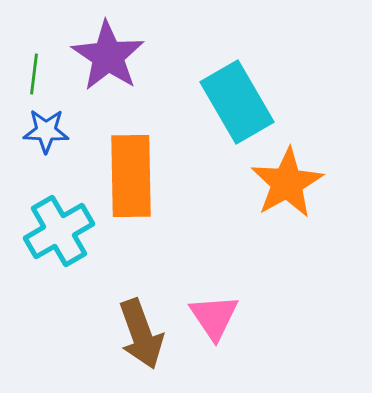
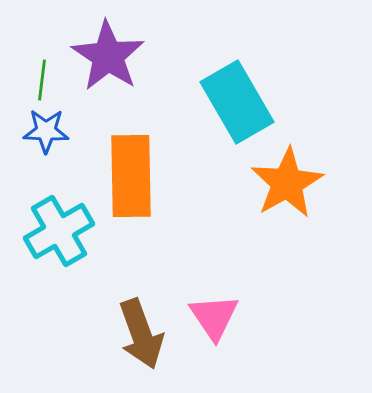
green line: moved 8 px right, 6 px down
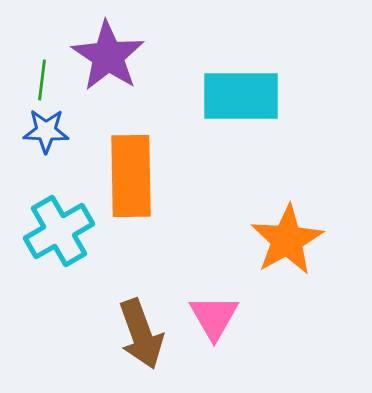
cyan rectangle: moved 4 px right, 6 px up; rotated 60 degrees counterclockwise
orange star: moved 57 px down
pink triangle: rotated 4 degrees clockwise
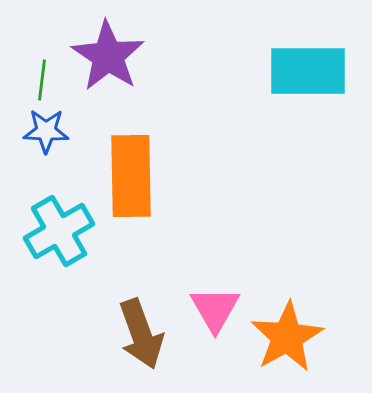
cyan rectangle: moved 67 px right, 25 px up
orange star: moved 97 px down
pink triangle: moved 1 px right, 8 px up
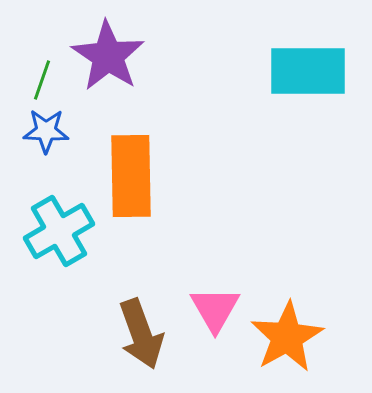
green line: rotated 12 degrees clockwise
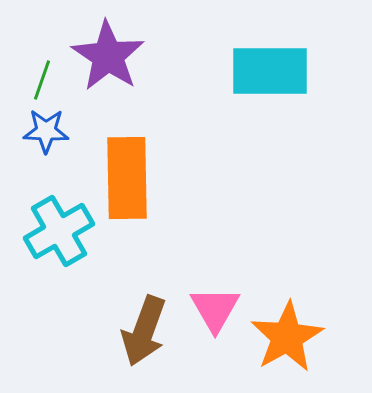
cyan rectangle: moved 38 px left
orange rectangle: moved 4 px left, 2 px down
brown arrow: moved 3 px right, 3 px up; rotated 40 degrees clockwise
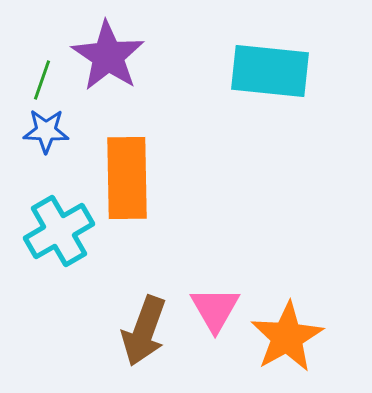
cyan rectangle: rotated 6 degrees clockwise
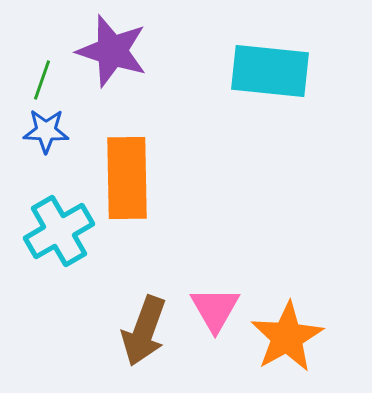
purple star: moved 4 px right, 5 px up; rotated 16 degrees counterclockwise
